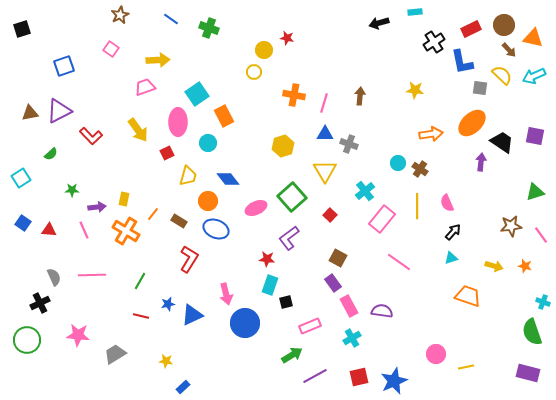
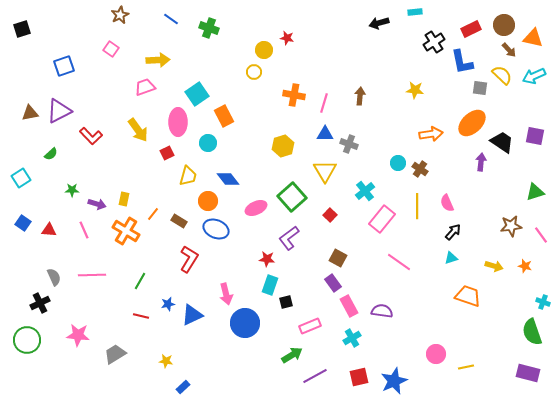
purple arrow at (97, 207): moved 3 px up; rotated 24 degrees clockwise
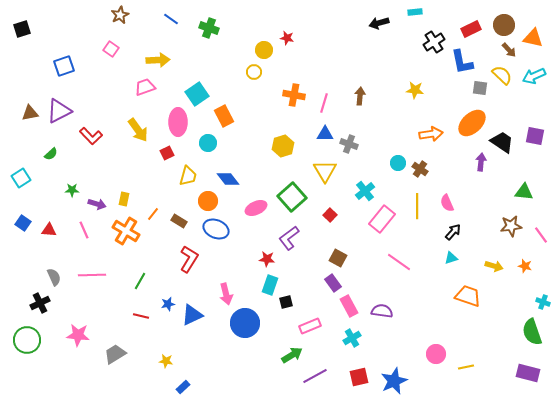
green triangle at (535, 192): moved 11 px left; rotated 24 degrees clockwise
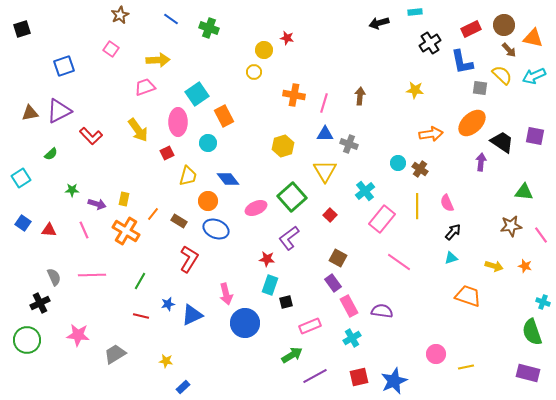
black cross at (434, 42): moved 4 px left, 1 px down
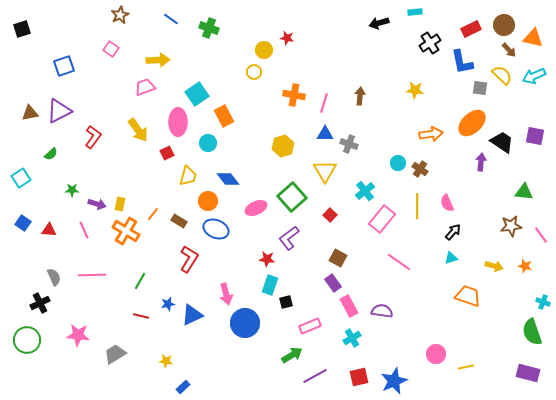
red L-shape at (91, 136): moved 2 px right, 1 px down; rotated 100 degrees counterclockwise
yellow rectangle at (124, 199): moved 4 px left, 5 px down
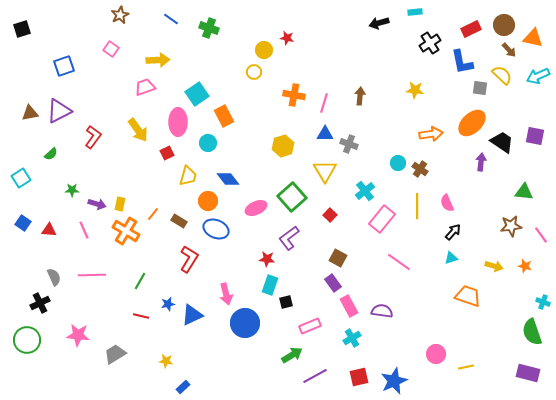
cyan arrow at (534, 76): moved 4 px right
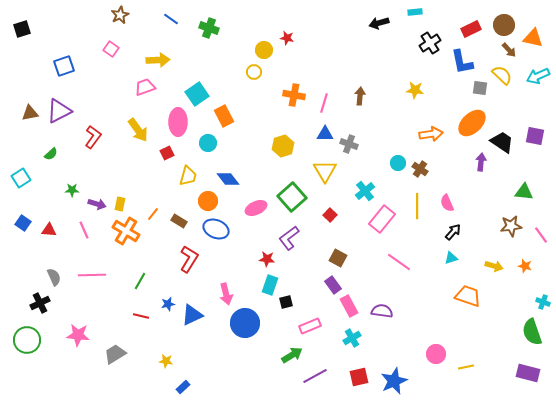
purple rectangle at (333, 283): moved 2 px down
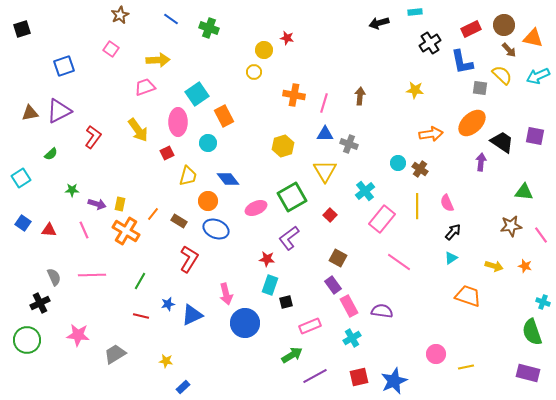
green square at (292, 197): rotated 12 degrees clockwise
cyan triangle at (451, 258): rotated 16 degrees counterclockwise
